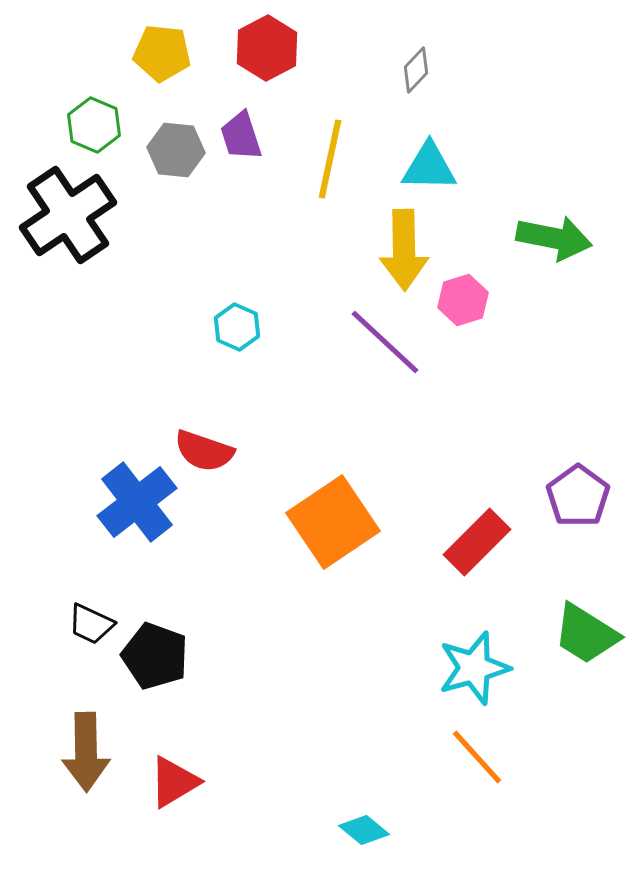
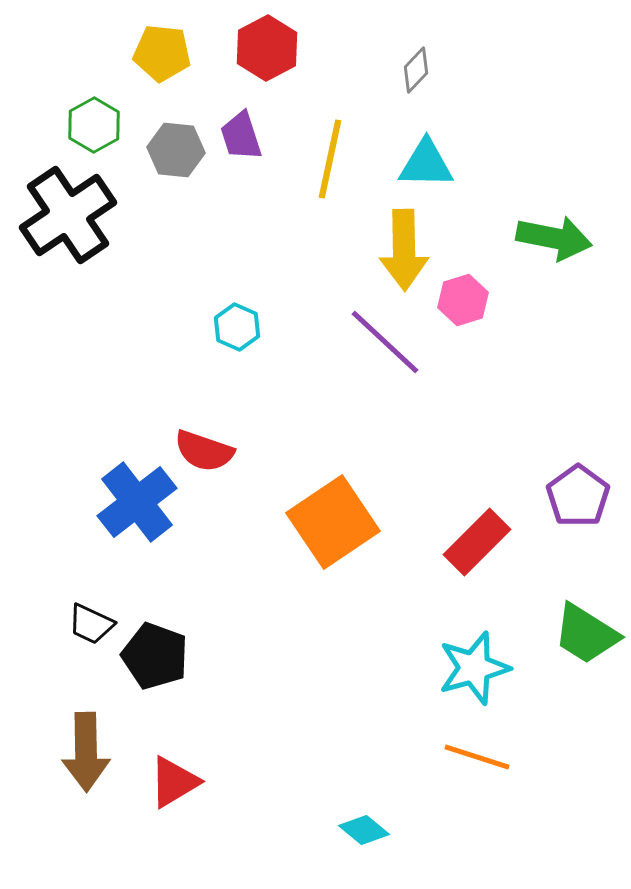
green hexagon: rotated 8 degrees clockwise
cyan triangle: moved 3 px left, 3 px up
orange line: rotated 30 degrees counterclockwise
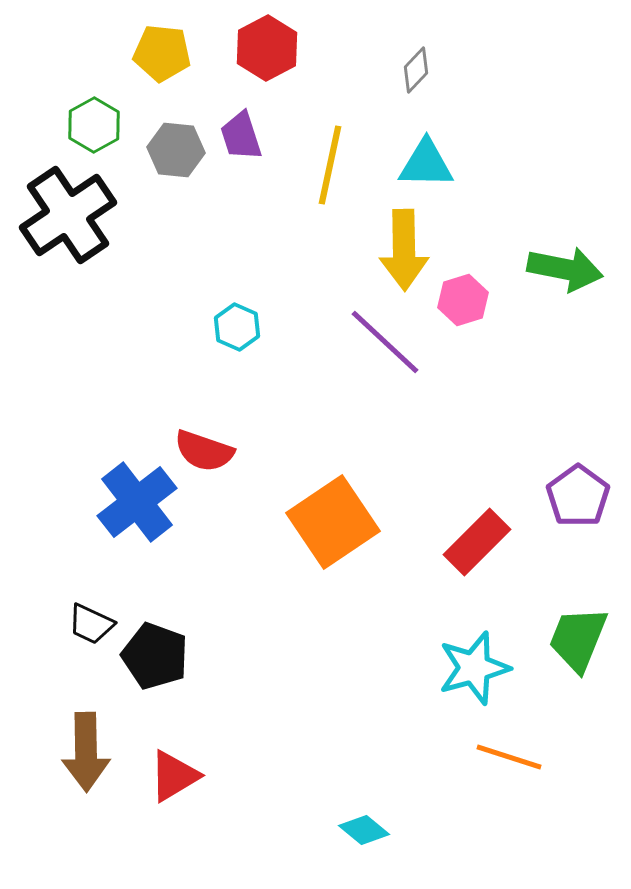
yellow line: moved 6 px down
green arrow: moved 11 px right, 31 px down
green trapezoid: moved 8 px left, 5 px down; rotated 80 degrees clockwise
orange line: moved 32 px right
red triangle: moved 6 px up
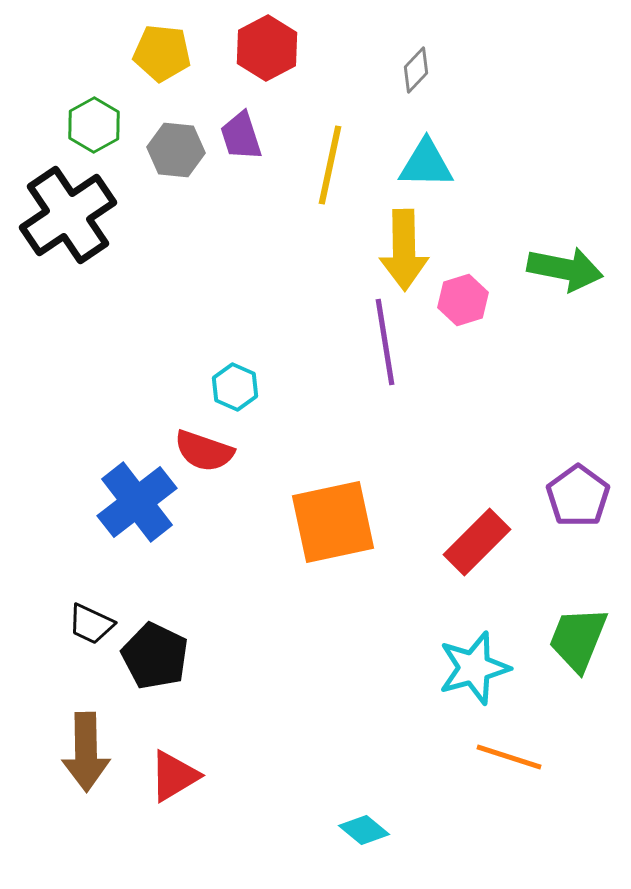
cyan hexagon: moved 2 px left, 60 px down
purple line: rotated 38 degrees clockwise
orange square: rotated 22 degrees clockwise
black pentagon: rotated 6 degrees clockwise
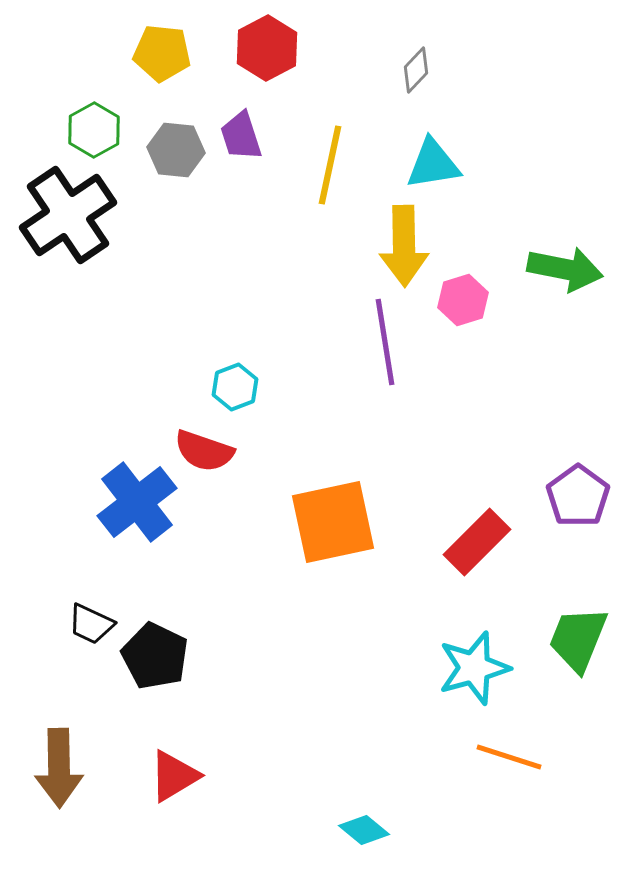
green hexagon: moved 5 px down
cyan triangle: moved 7 px right; rotated 10 degrees counterclockwise
yellow arrow: moved 4 px up
cyan hexagon: rotated 15 degrees clockwise
brown arrow: moved 27 px left, 16 px down
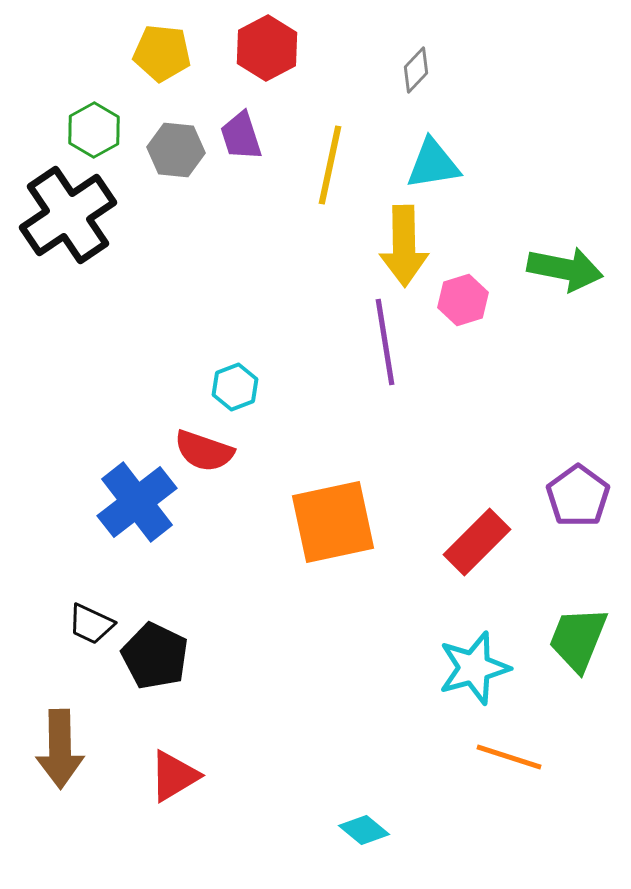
brown arrow: moved 1 px right, 19 px up
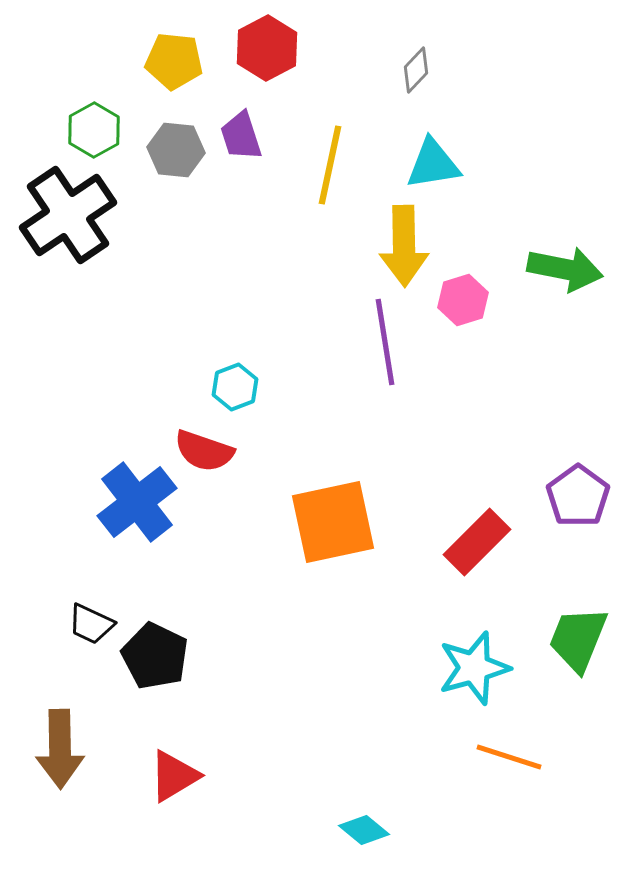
yellow pentagon: moved 12 px right, 8 px down
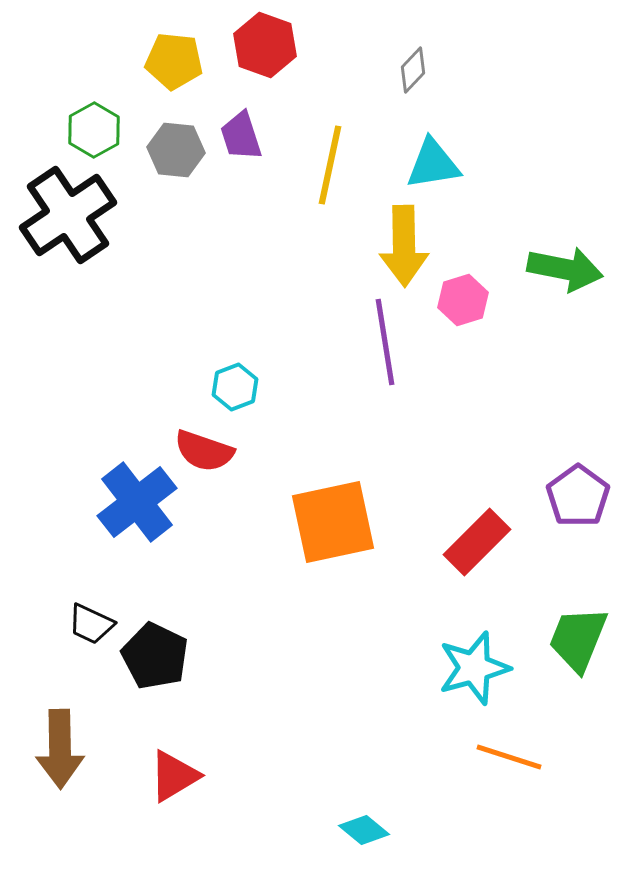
red hexagon: moved 2 px left, 3 px up; rotated 12 degrees counterclockwise
gray diamond: moved 3 px left
